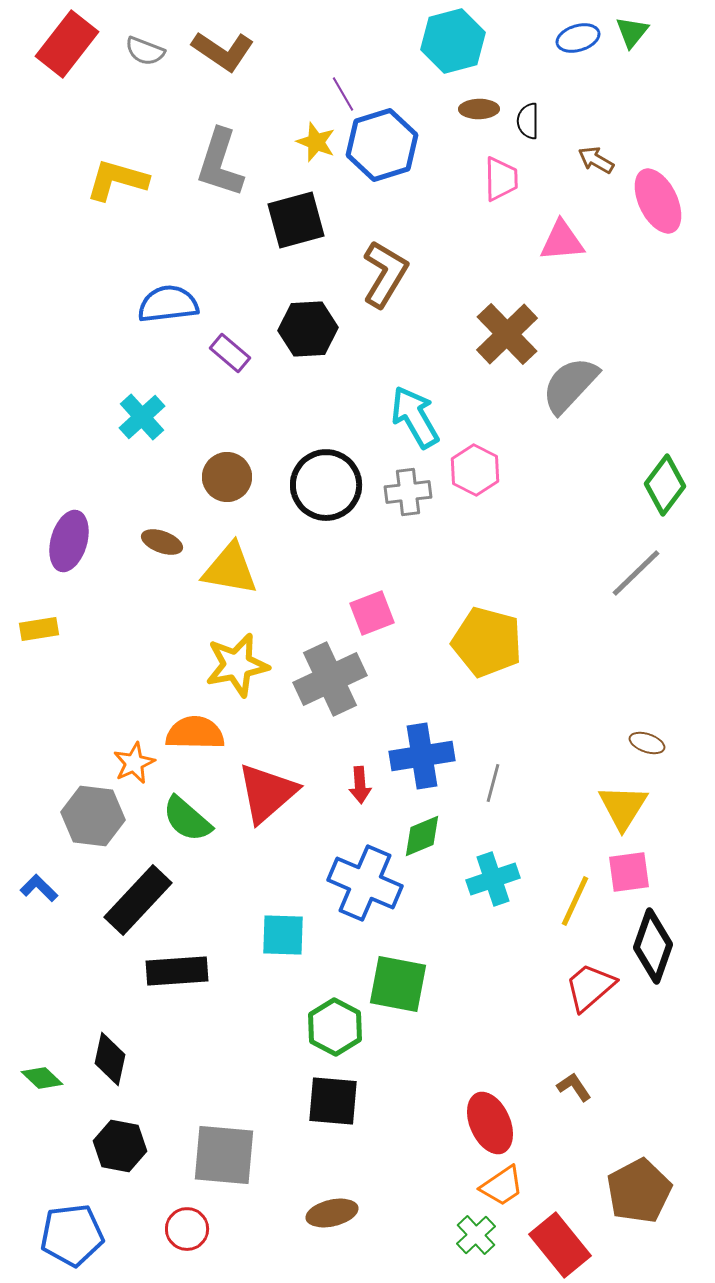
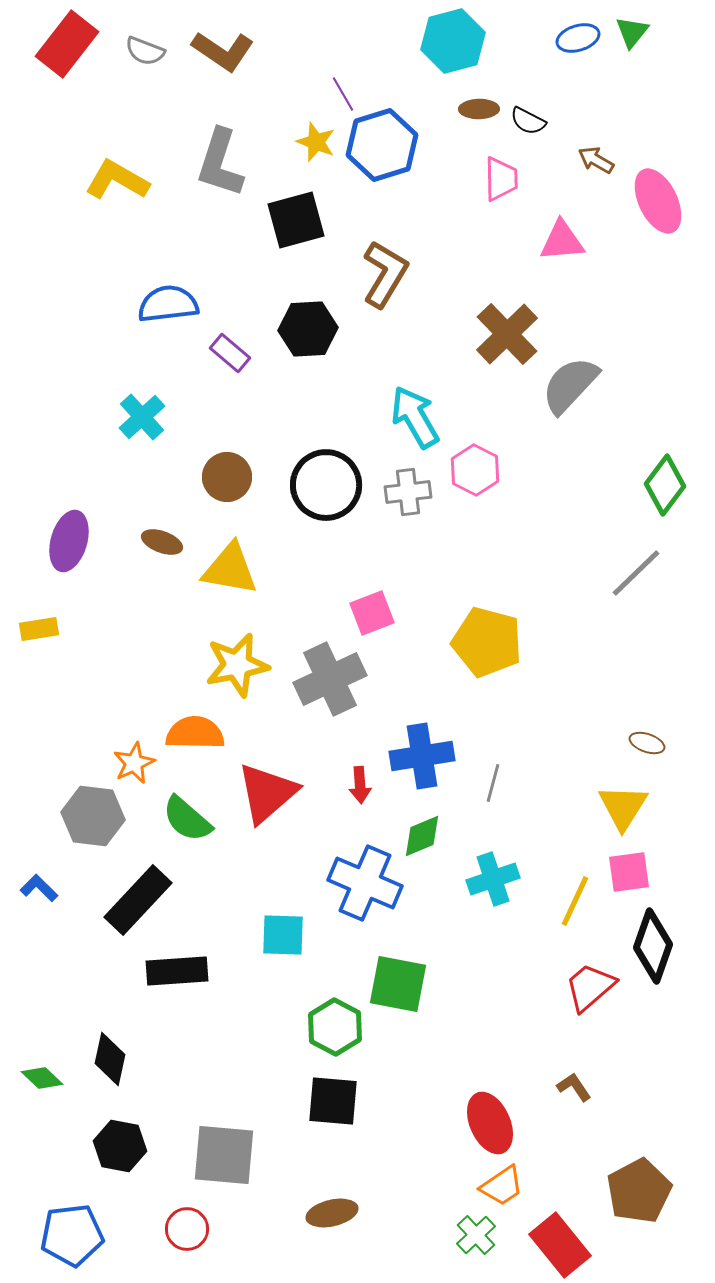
black semicircle at (528, 121): rotated 63 degrees counterclockwise
yellow L-shape at (117, 180): rotated 14 degrees clockwise
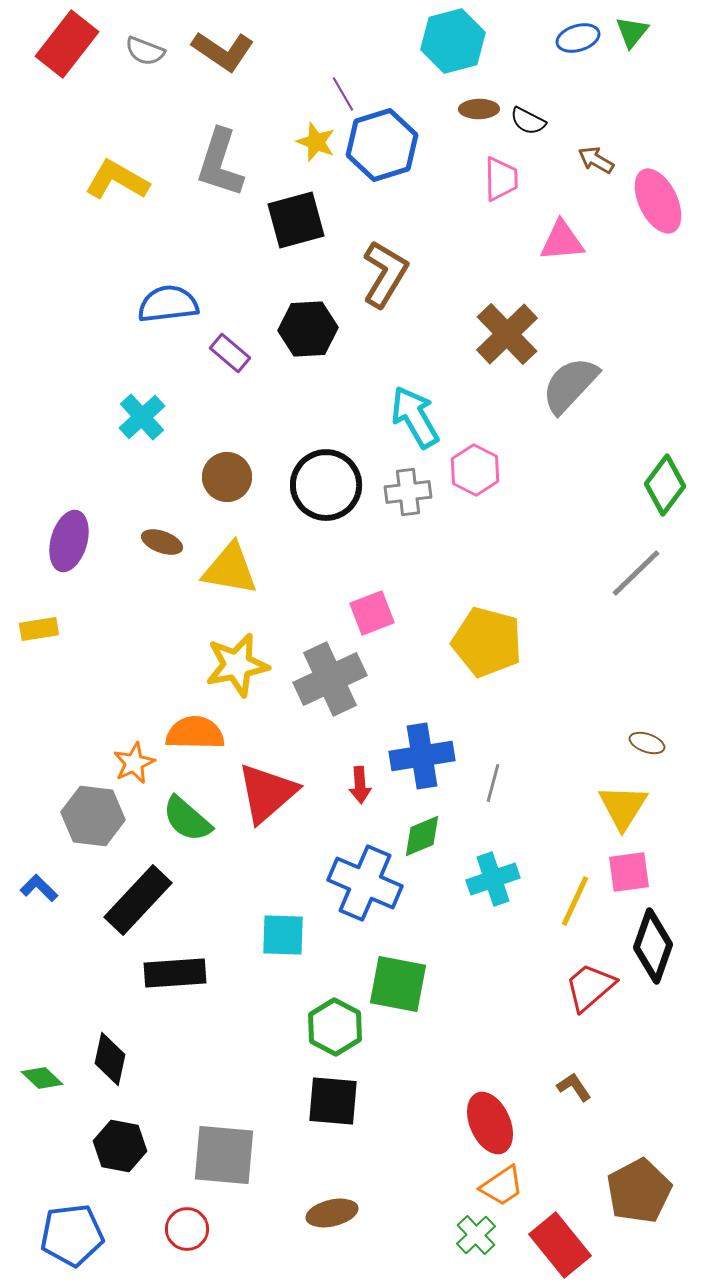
black rectangle at (177, 971): moved 2 px left, 2 px down
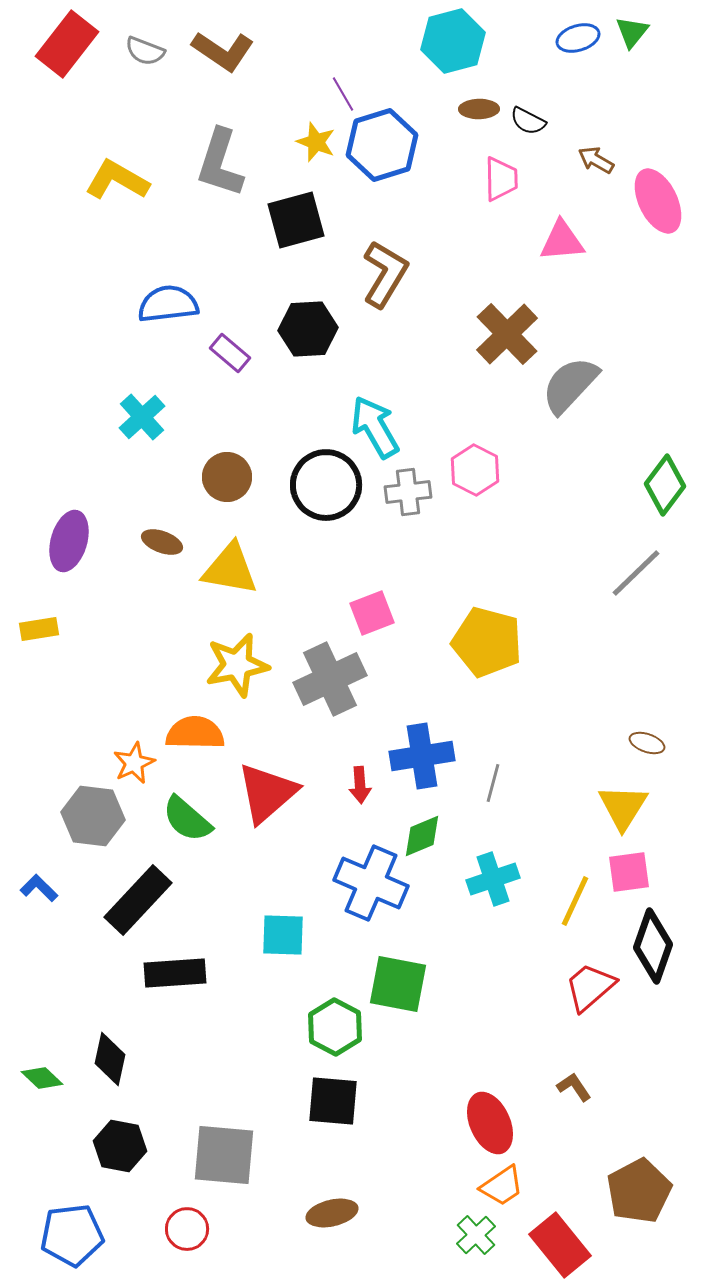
cyan arrow at (415, 417): moved 40 px left, 10 px down
blue cross at (365, 883): moved 6 px right
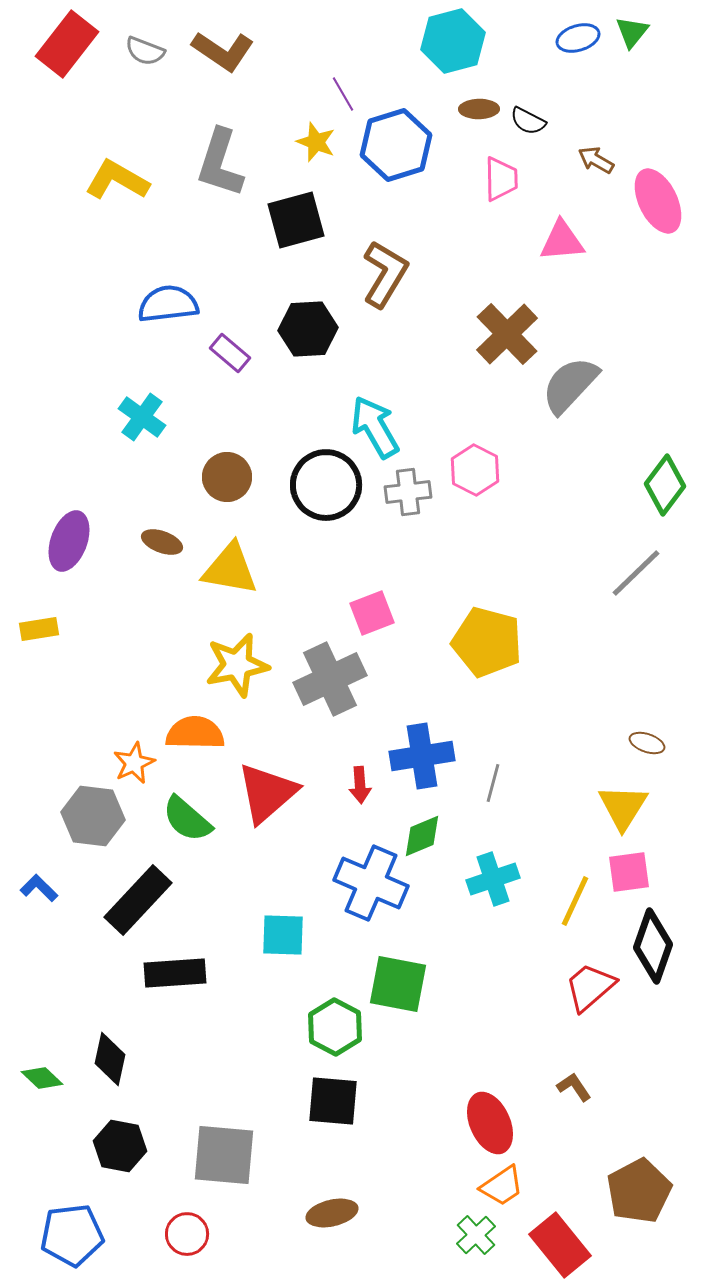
blue hexagon at (382, 145): moved 14 px right
cyan cross at (142, 417): rotated 12 degrees counterclockwise
purple ellipse at (69, 541): rotated 4 degrees clockwise
red circle at (187, 1229): moved 5 px down
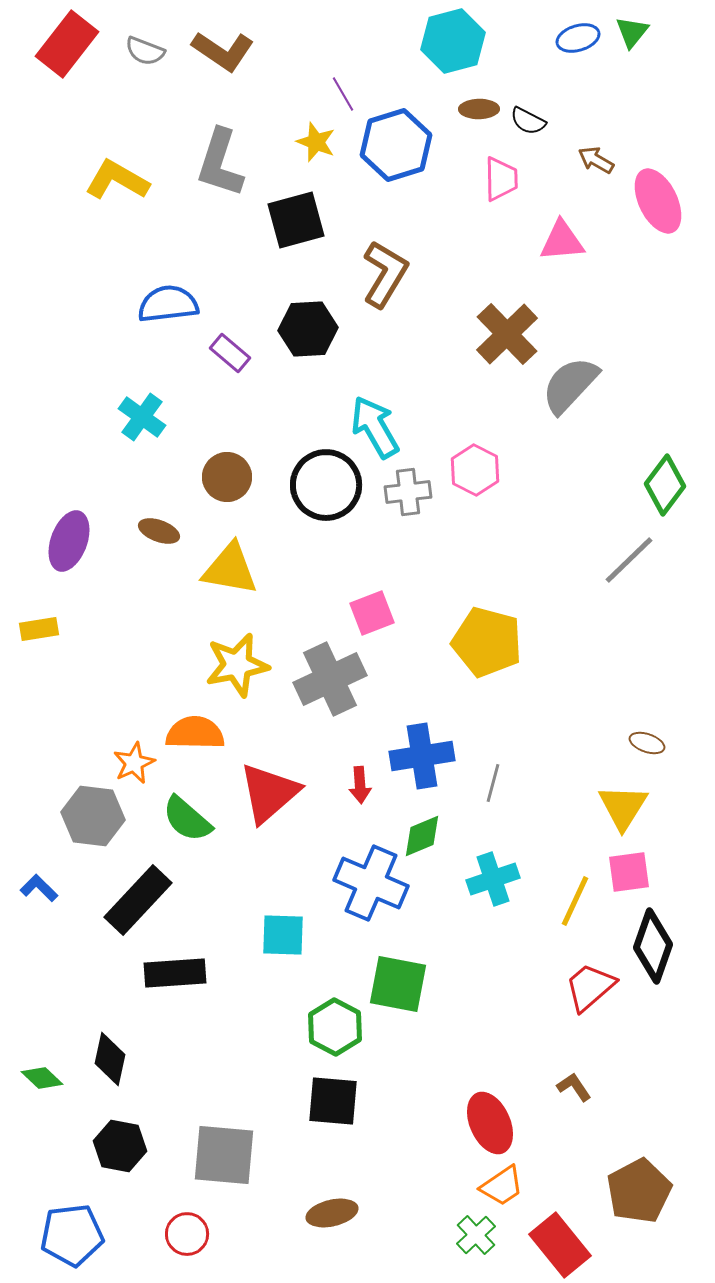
brown ellipse at (162, 542): moved 3 px left, 11 px up
gray line at (636, 573): moved 7 px left, 13 px up
red triangle at (267, 793): moved 2 px right
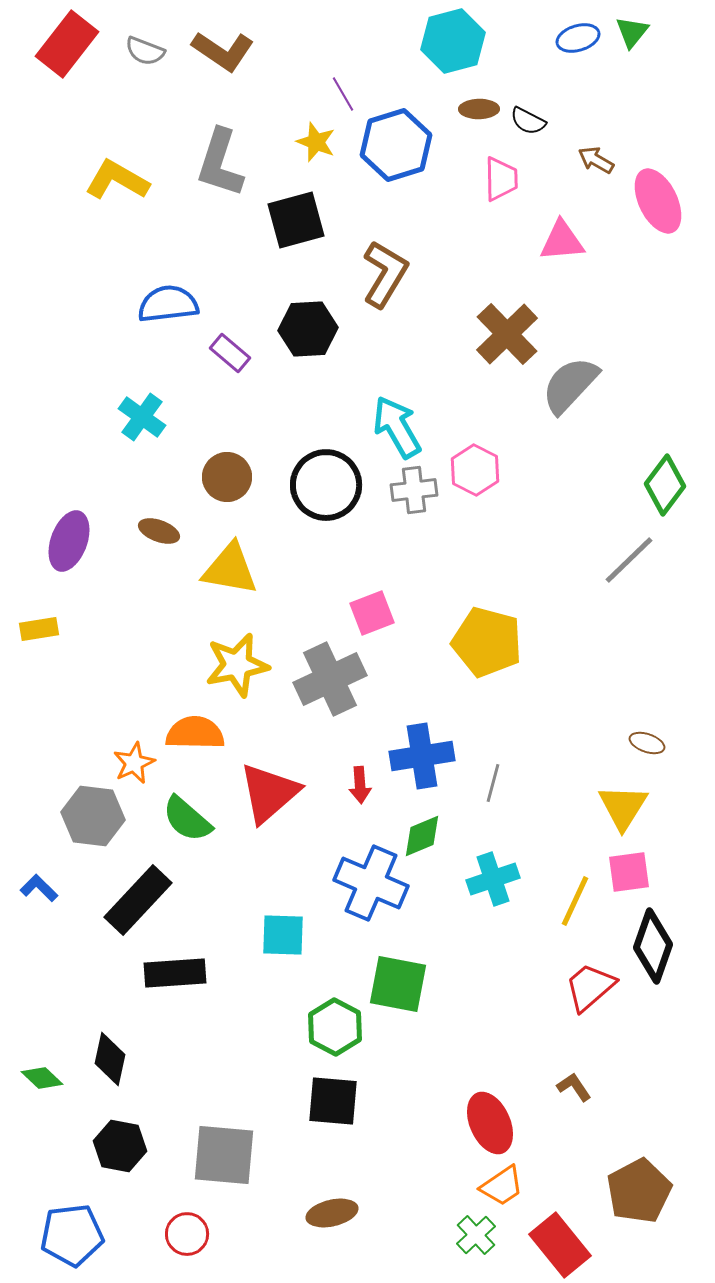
cyan arrow at (375, 427): moved 22 px right
gray cross at (408, 492): moved 6 px right, 2 px up
